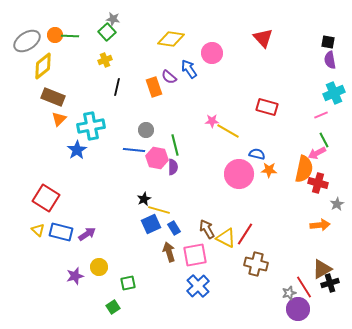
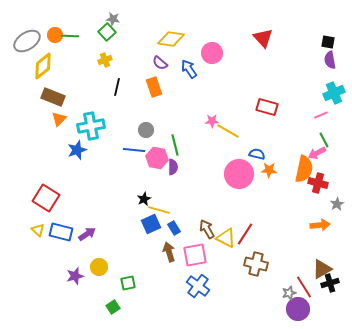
purple semicircle at (169, 77): moved 9 px left, 14 px up
blue star at (77, 150): rotated 12 degrees clockwise
blue cross at (198, 286): rotated 10 degrees counterclockwise
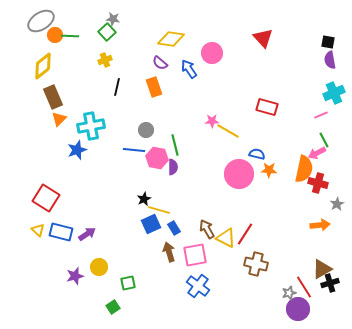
gray ellipse at (27, 41): moved 14 px right, 20 px up
brown rectangle at (53, 97): rotated 45 degrees clockwise
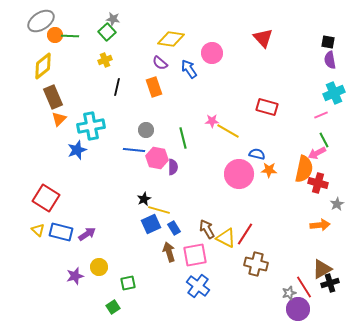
green line at (175, 145): moved 8 px right, 7 px up
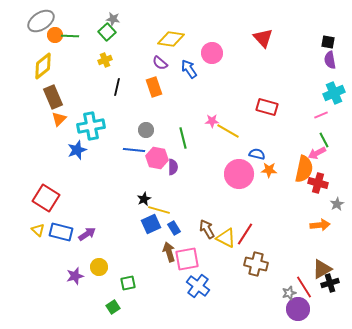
pink square at (195, 255): moved 8 px left, 4 px down
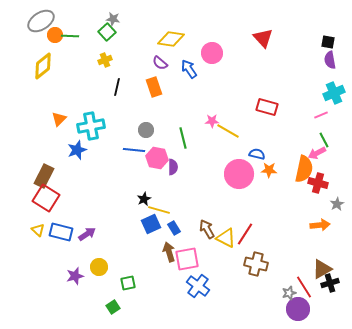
brown rectangle at (53, 97): moved 9 px left, 79 px down; rotated 50 degrees clockwise
